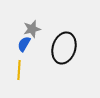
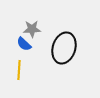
gray star: rotated 12 degrees clockwise
blue semicircle: rotated 77 degrees counterclockwise
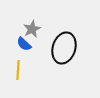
gray star: rotated 24 degrees counterclockwise
yellow line: moved 1 px left
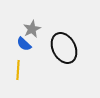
black ellipse: rotated 44 degrees counterclockwise
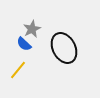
yellow line: rotated 36 degrees clockwise
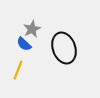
black ellipse: rotated 8 degrees clockwise
yellow line: rotated 18 degrees counterclockwise
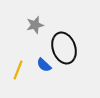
gray star: moved 3 px right, 4 px up; rotated 12 degrees clockwise
blue semicircle: moved 20 px right, 21 px down
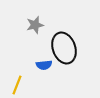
blue semicircle: rotated 49 degrees counterclockwise
yellow line: moved 1 px left, 15 px down
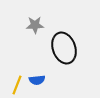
gray star: rotated 12 degrees clockwise
blue semicircle: moved 7 px left, 15 px down
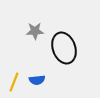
gray star: moved 6 px down
yellow line: moved 3 px left, 3 px up
